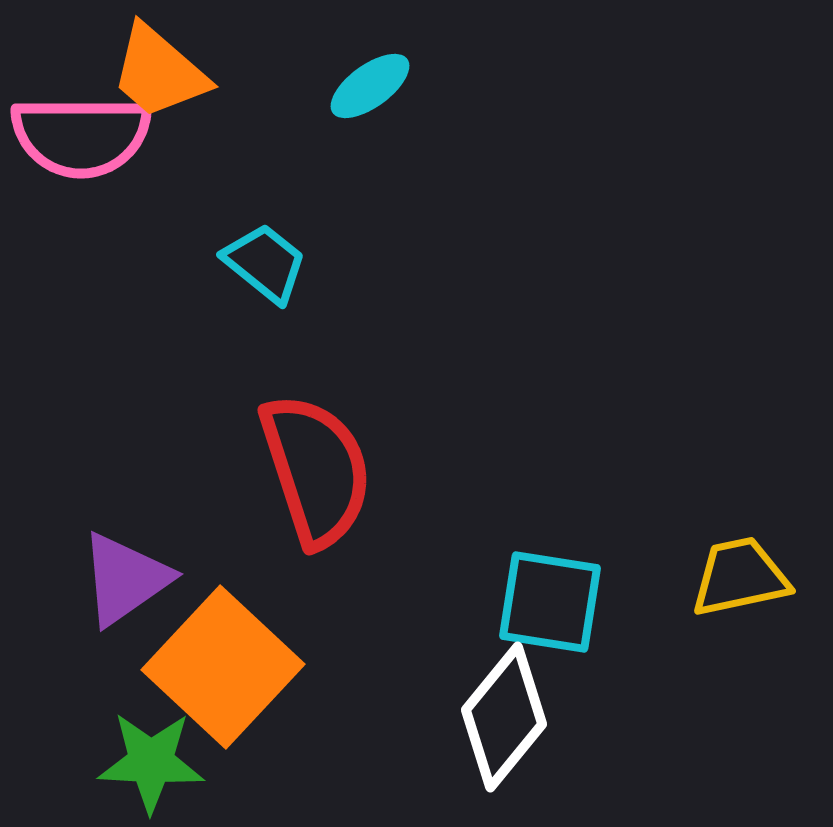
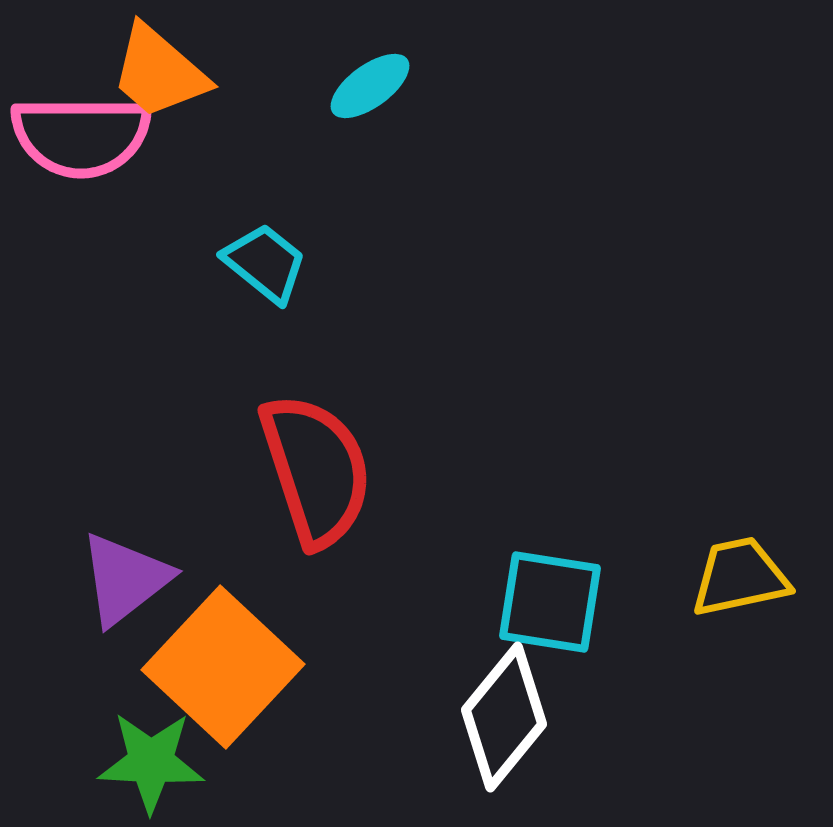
purple triangle: rotated 3 degrees counterclockwise
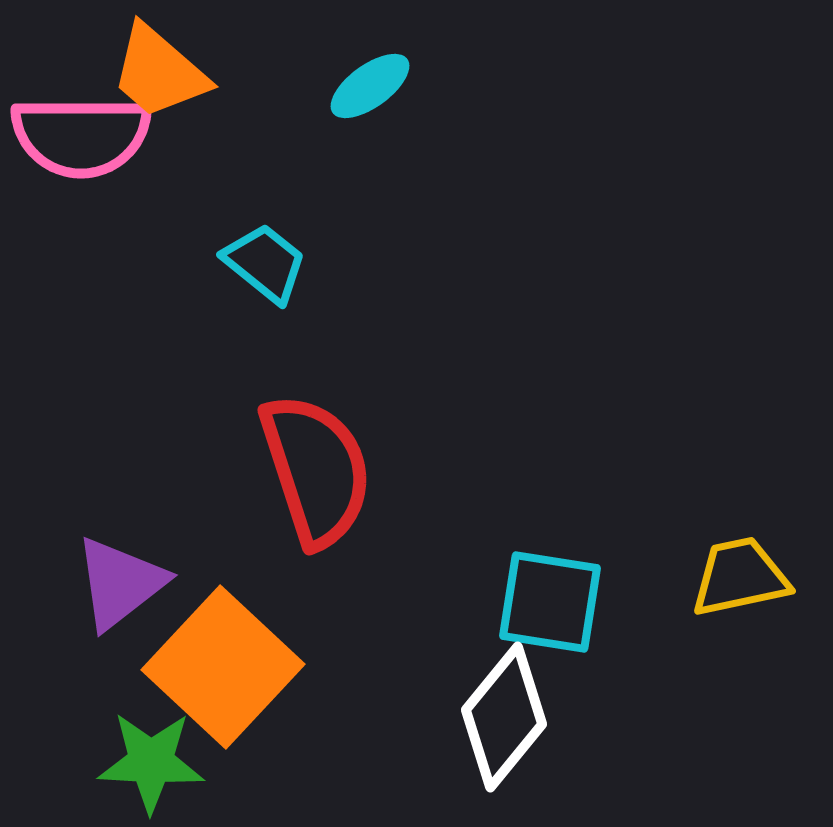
purple triangle: moved 5 px left, 4 px down
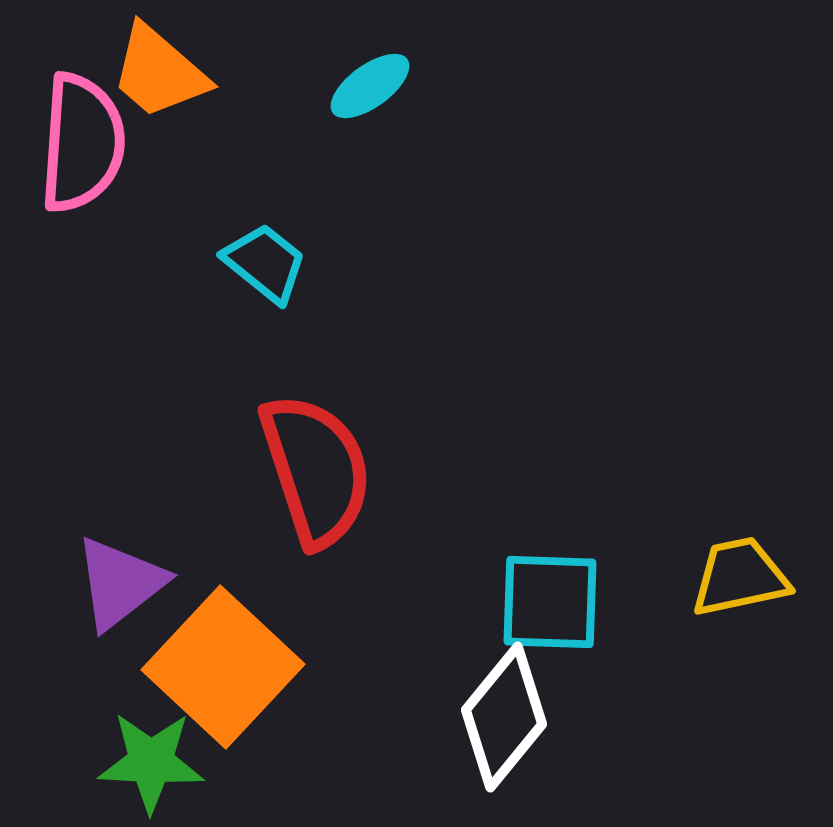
pink semicircle: moved 1 px right, 7 px down; rotated 86 degrees counterclockwise
cyan square: rotated 7 degrees counterclockwise
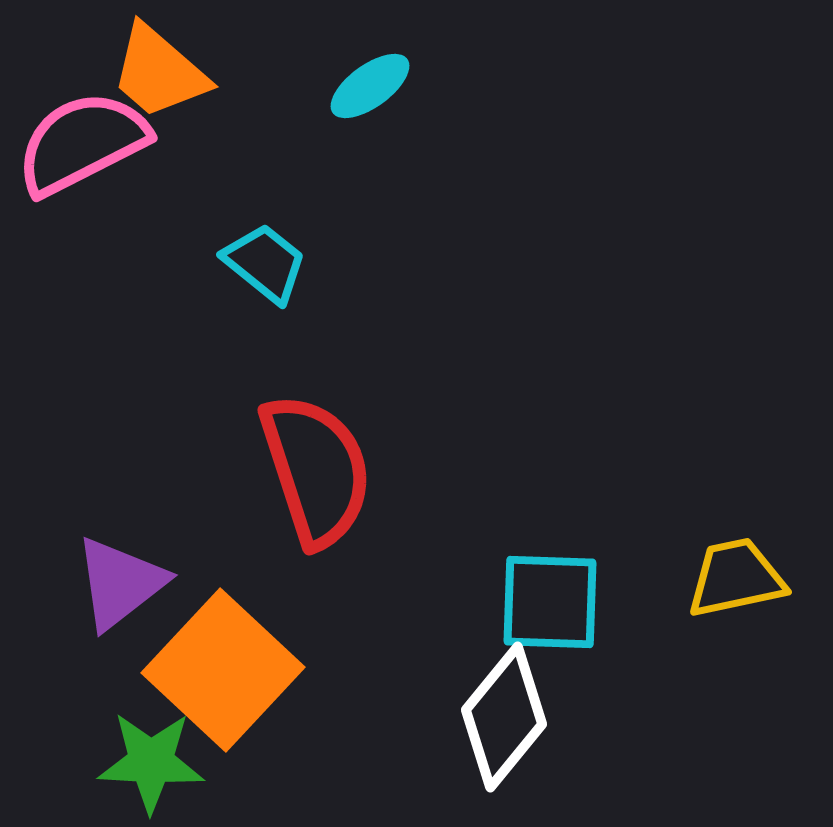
pink semicircle: rotated 121 degrees counterclockwise
yellow trapezoid: moved 4 px left, 1 px down
orange square: moved 3 px down
